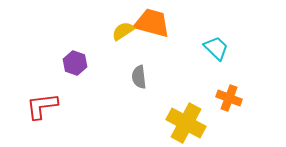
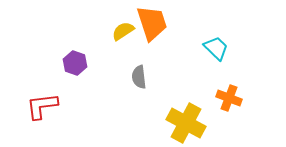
orange trapezoid: rotated 57 degrees clockwise
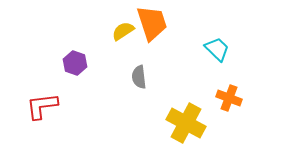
cyan trapezoid: moved 1 px right, 1 px down
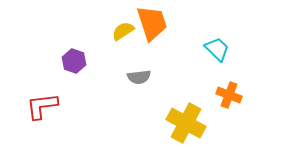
purple hexagon: moved 1 px left, 2 px up
gray semicircle: rotated 90 degrees counterclockwise
orange cross: moved 3 px up
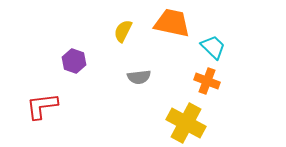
orange trapezoid: moved 20 px right; rotated 60 degrees counterclockwise
yellow semicircle: rotated 30 degrees counterclockwise
cyan trapezoid: moved 4 px left, 2 px up
orange cross: moved 22 px left, 14 px up
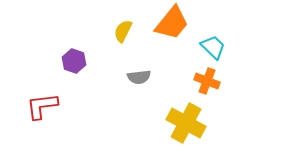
orange trapezoid: rotated 117 degrees clockwise
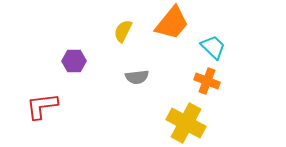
purple hexagon: rotated 20 degrees counterclockwise
gray semicircle: moved 2 px left
